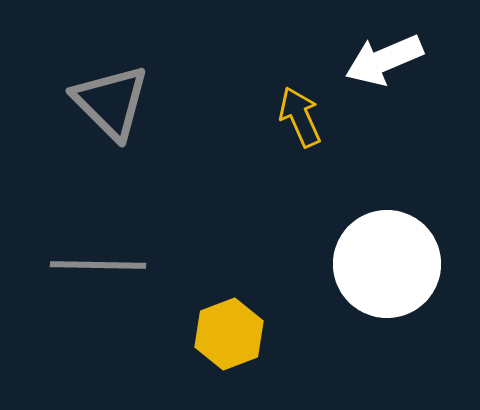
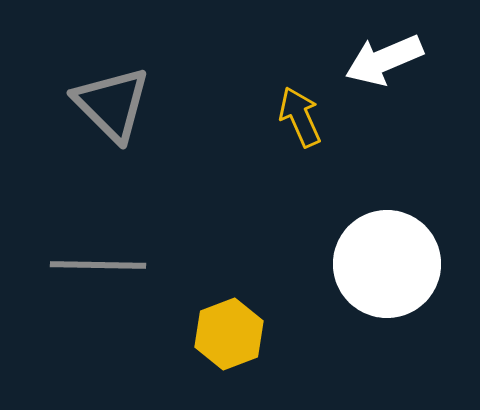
gray triangle: moved 1 px right, 2 px down
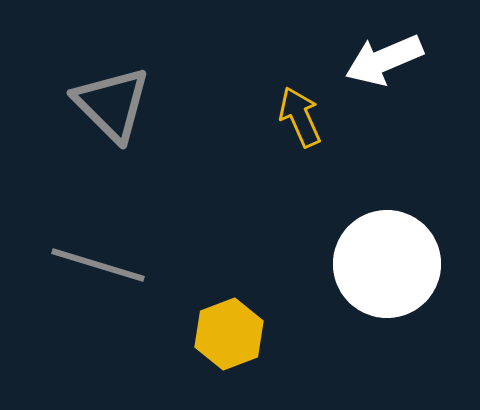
gray line: rotated 16 degrees clockwise
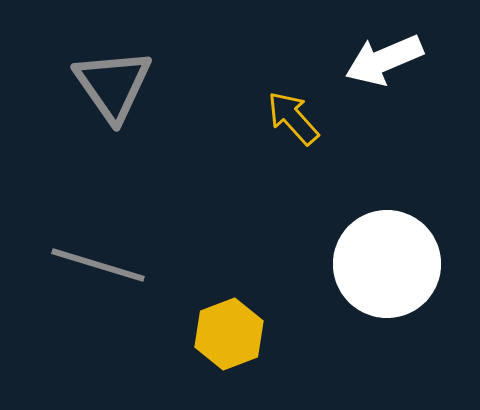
gray triangle: moved 1 px right, 19 px up; rotated 10 degrees clockwise
yellow arrow: moved 7 px left, 1 px down; rotated 18 degrees counterclockwise
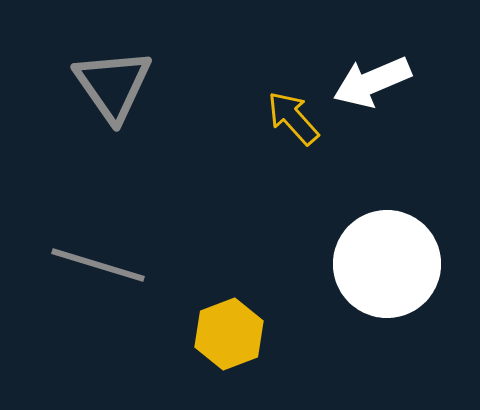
white arrow: moved 12 px left, 22 px down
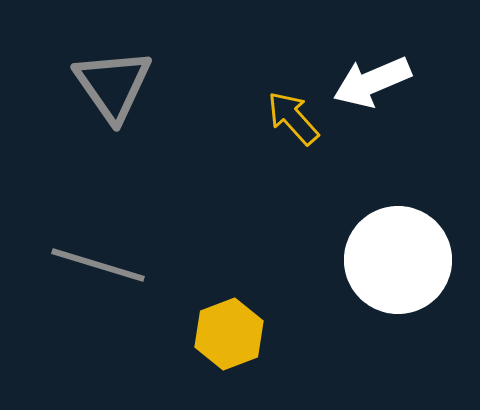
white circle: moved 11 px right, 4 px up
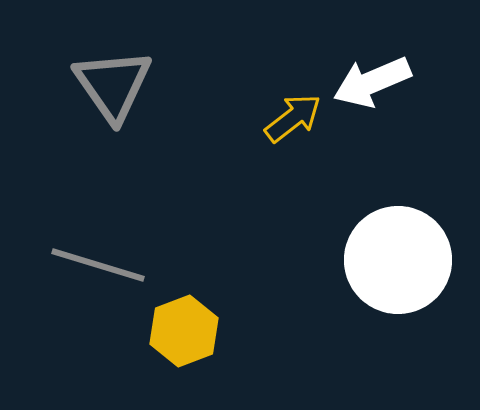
yellow arrow: rotated 94 degrees clockwise
yellow hexagon: moved 45 px left, 3 px up
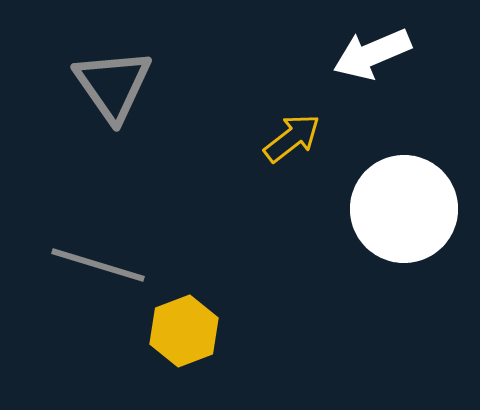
white arrow: moved 28 px up
yellow arrow: moved 1 px left, 20 px down
white circle: moved 6 px right, 51 px up
